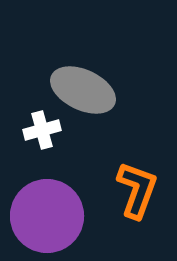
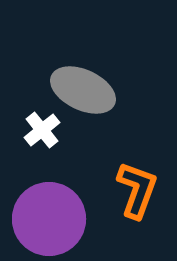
white cross: rotated 24 degrees counterclockwise
purple circle: moved 2 px right, 3 px down
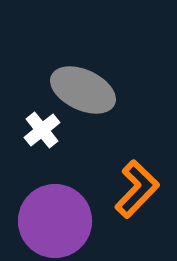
orange L-shape: moved 1 px up; rotated 24 degrees clockwise
purple circle: moved 6 px right, 2 px down
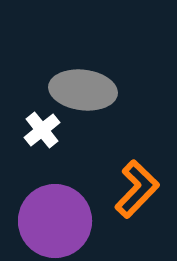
gray ellipse: rotated 18 degrees counterclockwise
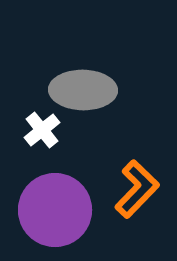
gray ellipse: rotated 6 degrees counterclockwise
purple circle: moved 11 px up
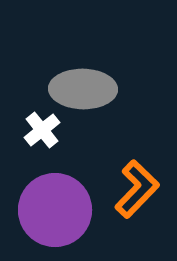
gray ellipse: moved 1 px up
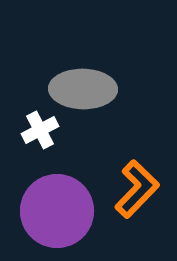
white cross: moved 2 px left; rotated 12 degrees clockwise
purple circle: moved 2 px right, 1 px down
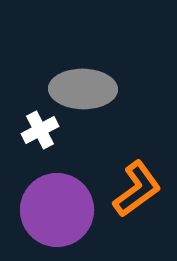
orange L-shape: rotated 10 degrees clockwise
purple circle: moved 1 px up
